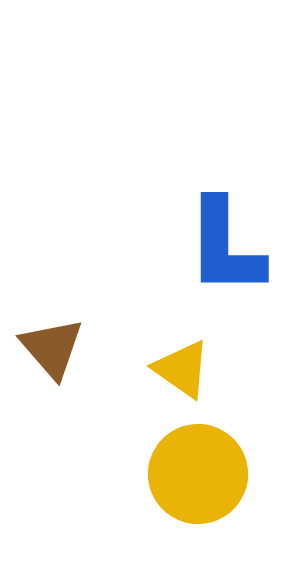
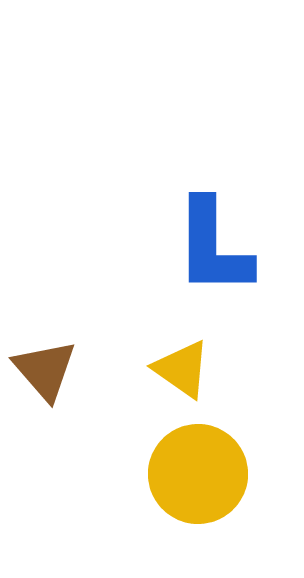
blue L-shape: moved 12 px left
brown triangle: moved 7 px left, 22 px down
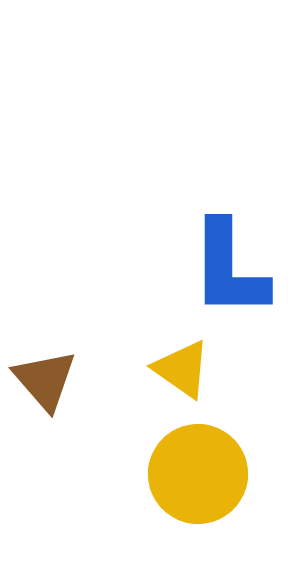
blue L-shape: moved 16 px right, 22 px down
brown triangle: moved 10 px down
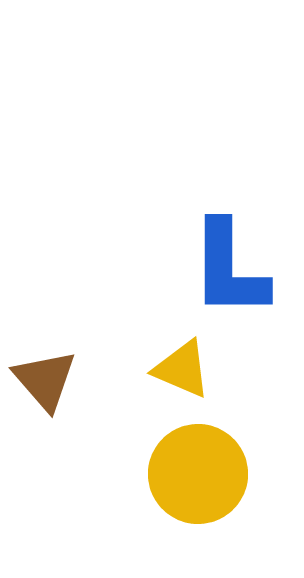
yellow triangle: rotated 12 degrees counterclockwise
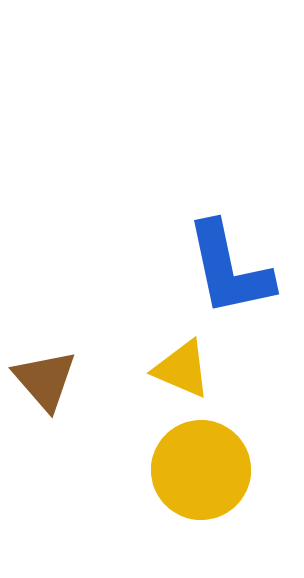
blue L-shape: rotated 12 degrees counterclockwise
yellow circle: moved 3 px right, 4 px up
